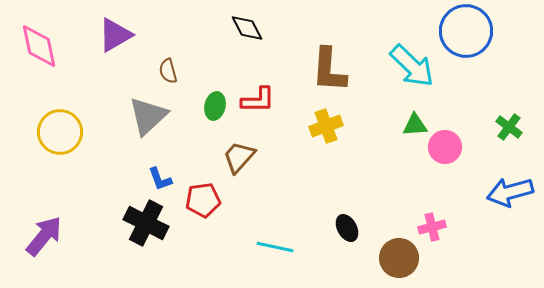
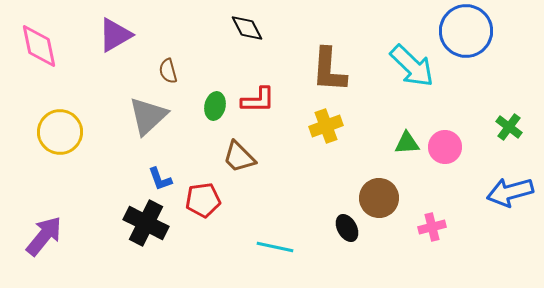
green triangle: moved 8 px left, 18 px down
brown trapezoid: rotated 87 degrees counterclockwise
brown circle: moved 20 px left, 60 px up
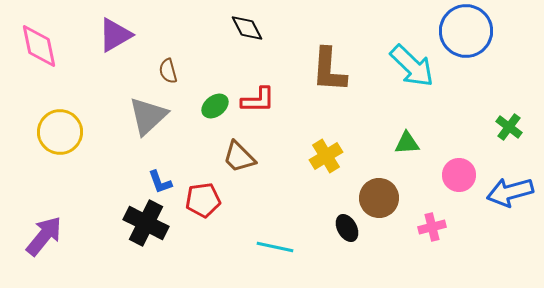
green ellipse: rotated 40 degrees clockwise
yellow cross: moved 30 px down; rotated 12 degrees counterclockwise
pink circle: moved 14 px right, 28 px down
blue L-shape: moved 3 px down
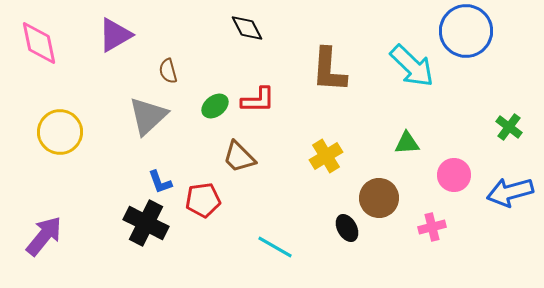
pink diamond: moved 3 px up
pink circle: moved 5 px left
cyan line: rotated 18 degrees clockwise
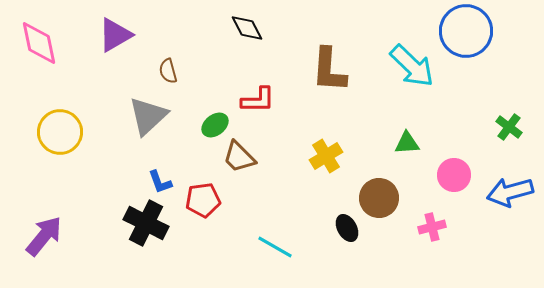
green ellipse: moved 19 px down
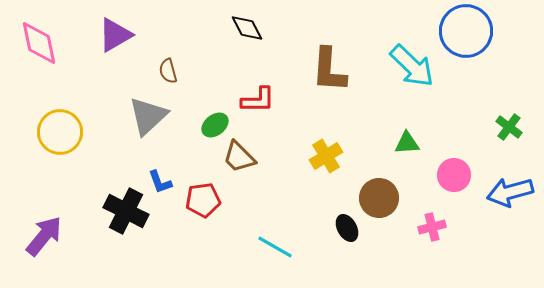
black cross: moved 20 px left, 12 px up
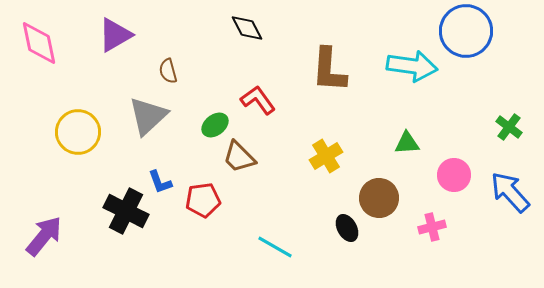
cyan arrow: rotated 36 degrees counterclockwise
red L-shape: rotated 126 degrees counterclockwise
yellow circle: moved 18 px right
blue arrow: rotated 63 degrees clockwise
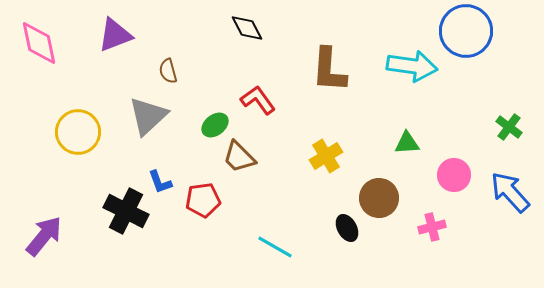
purple triangle: rotated 9 degrees clockwise
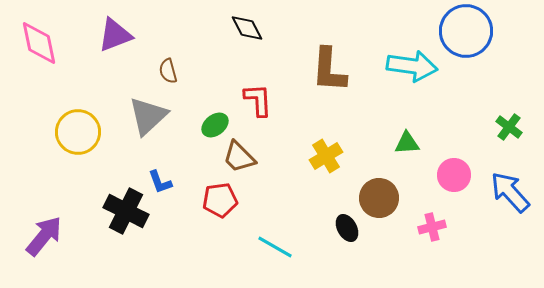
red L-shape: rotated 33 degrees clockwise
red pentagon: moved 17 px right
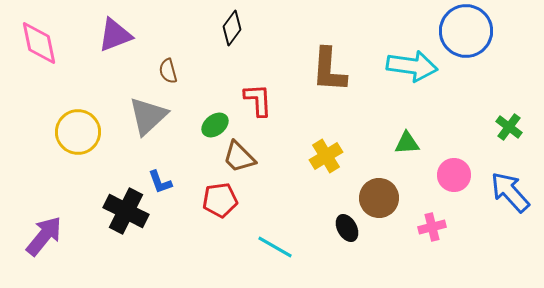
black diamond: moved 15 px left; rotated 64 degrees clockwise
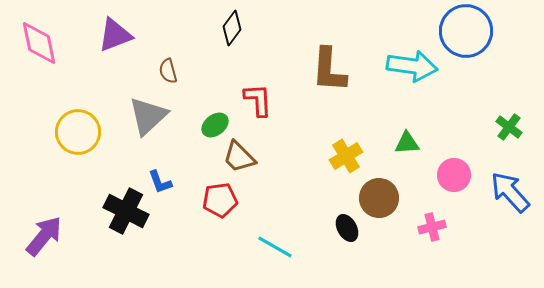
yellow cross: moved 20 px right
